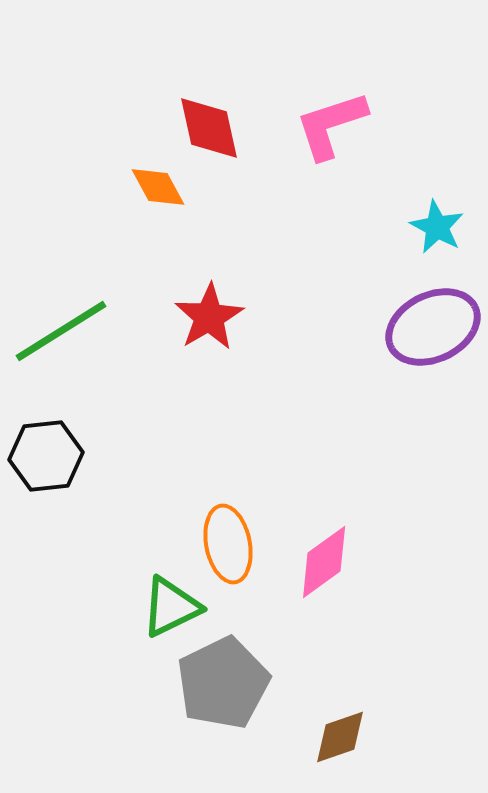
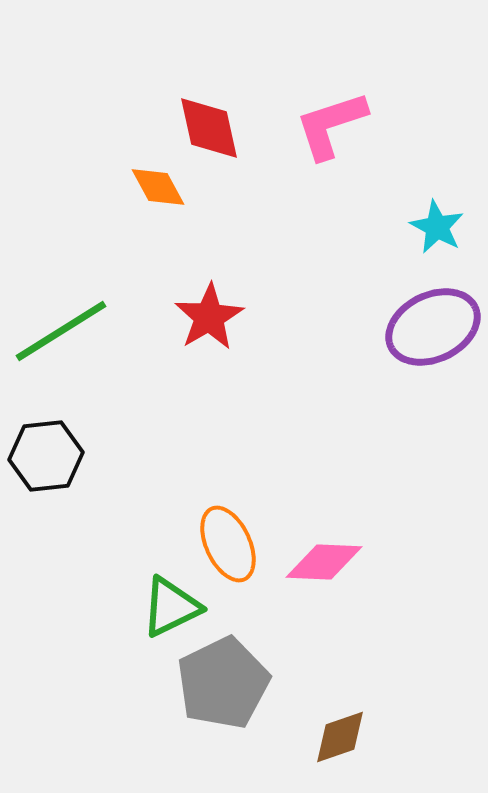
orange ellipse: rotated 14 degrees counterclockwise
pink diamond: rotated 38 degrees clockwise
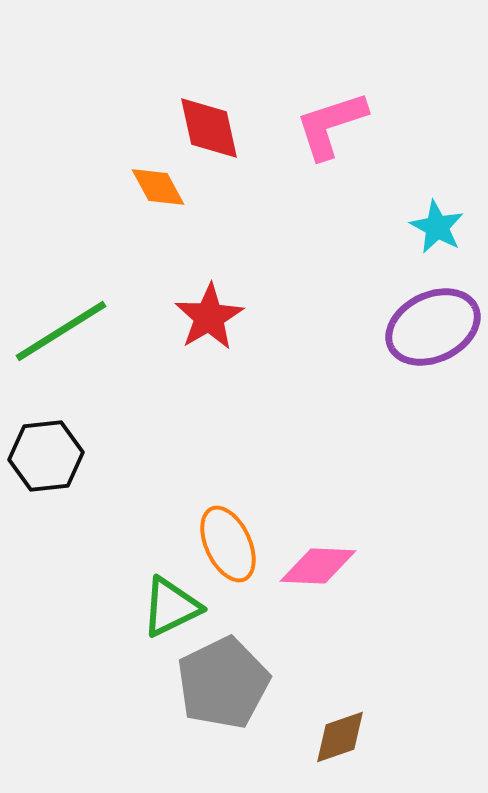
pink diamond: moved 6 px left, 4 px down
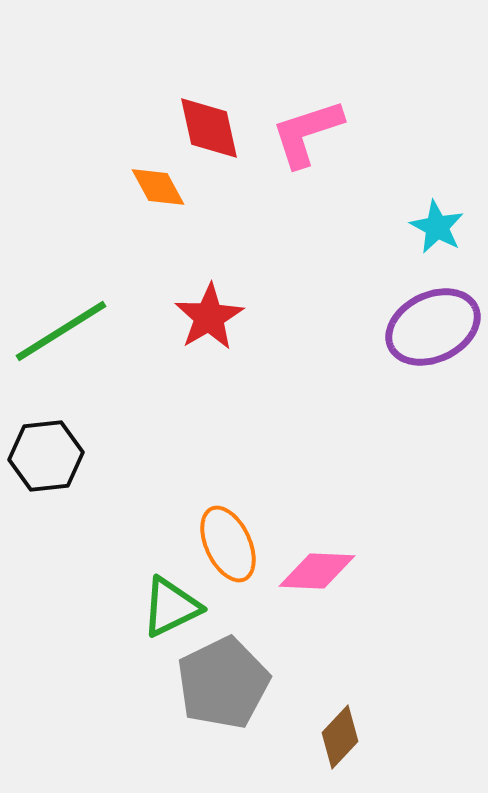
pink L-shape: moved 24 px left, 8 px down
pink diamond: moved 1 px left, 5 px down
brown diamond: rotated 28 degrees counterclockwise
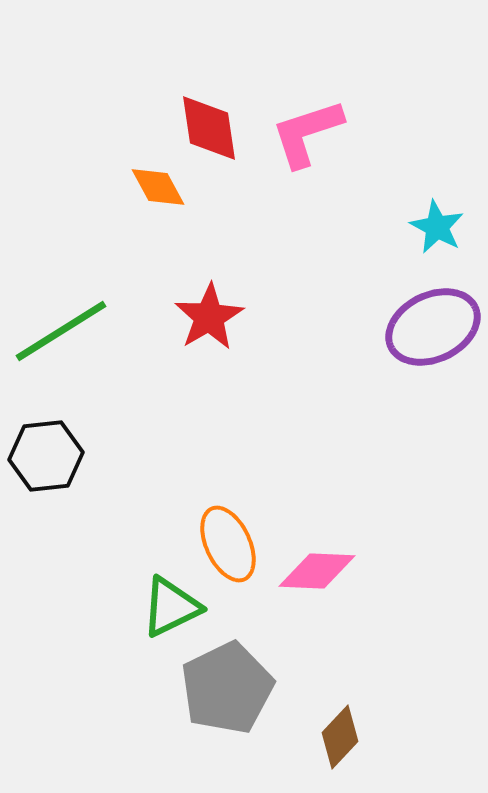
red diamond: rotated 4 degrees clockwise
gray pentagon: moved 4 px right, 5 px down
